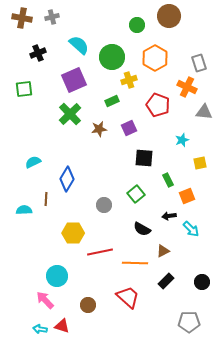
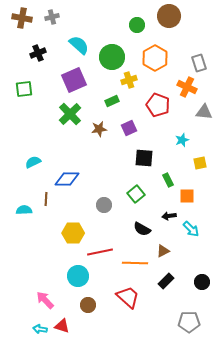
blue diamond at (67, 179): rotated 60 degrees clockwise
orange square at (187, 196): rotated 21 degrees clockwise
cyan circle at (57, 276): moved 21 px right
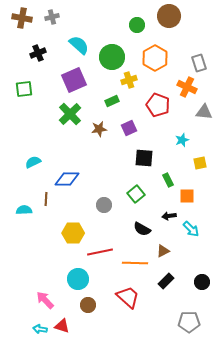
cyan circle at (78, 276): moved 3 px down
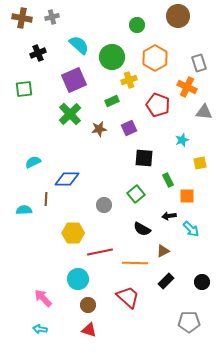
brown circle at (169, 16): moved 9 px right
pink arrow at (45, 300): moved 2 px left, 2 px up
red triangle at (62, 326): moved 27 px right, 4 px down
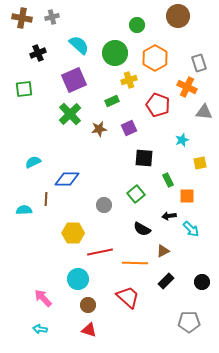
green circle at (112, 57): moved 3 px right, 4 px up
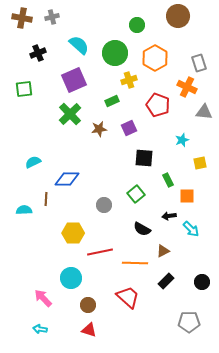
cyan circle at (78, 279): moved 7 px left, 1 px up
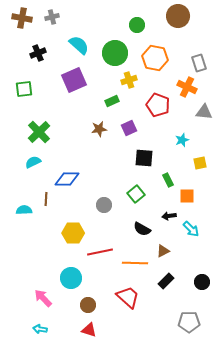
orange hexagon at (155, 58): rotated 20 degrees counterclockwise
green cross at (70, 114): moved 31 px left, 18 px down
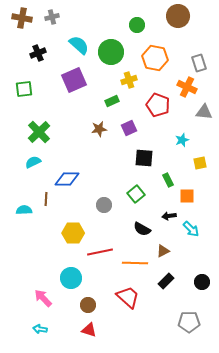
green circle at (115, 53): moved 4 px left, 1 px up
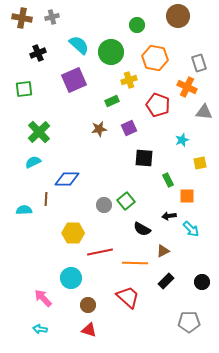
green square at (136, 194): moved 10 px left, 7 px down
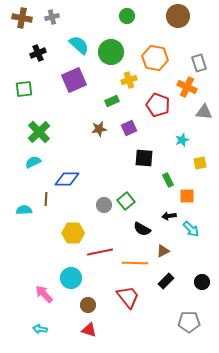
green circle at (137, 25): moved 10 px left, 9 px up
red trapezoid at (128, 297): rotated 10 degrees clockwise
pink arrow at (43, 298): moved 1 px right, 4 px up
